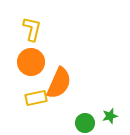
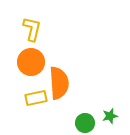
orange semicircle: rotated 28 degrees counterclockwise
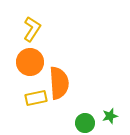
yellow L-shape: rotated 20 degrees clockwise
orange circle: moved 1 px left
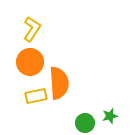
yellow rectangle: moved 2 px up
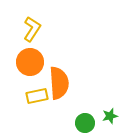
yellow rectangle: moved 1 px right
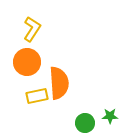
orange circle: moved 3 px left
green star: rotated 14 degrees clockwise
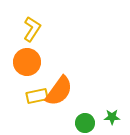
orange semicircle: moved 8 px down; rotated 40 degrees clockwise
green star: moved 2 px right, 1 px down
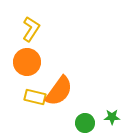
yellow L-shape: moved 1 px left
yellow rectangle: moved 2 px left, 1 px down; rotated 25 degrees clockwise
